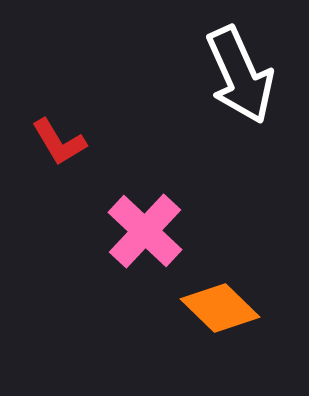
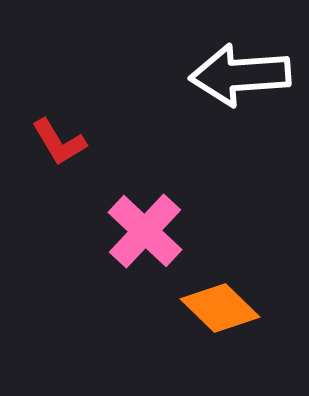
white arrow: rotated 110 degrees clockwise
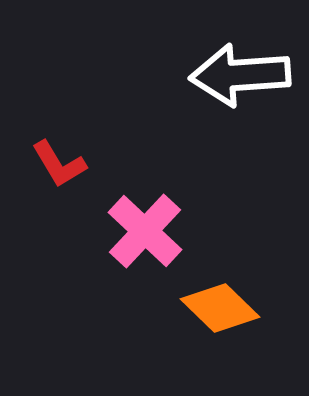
red L-shape: moved 22 px down
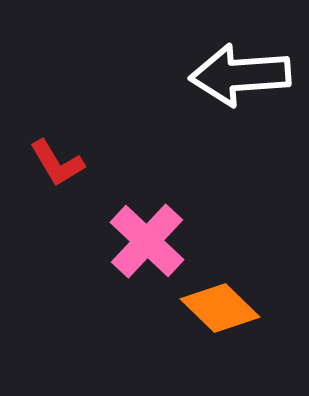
red L-shape: moved 2 px left, 1 px up
pink cross: moved 2 px right, 10 px down
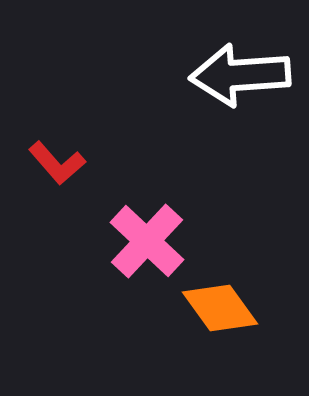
red L-shape: rotated 10 degrees counterclockwise
orange diamond: rotated 10 degrees clockwise
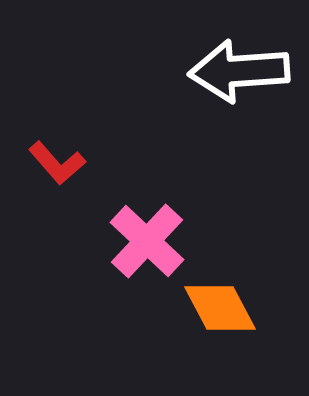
white arrow: moved 1 px left, 4 px up
orange diamond: rotated 8 degrees clockwise
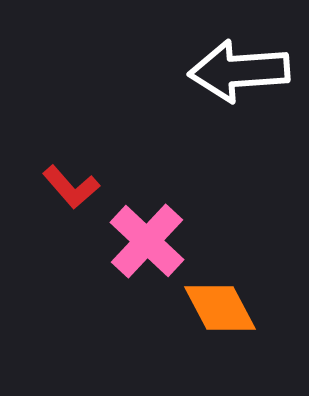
red L-shape: moved 14 px right, 24 px down
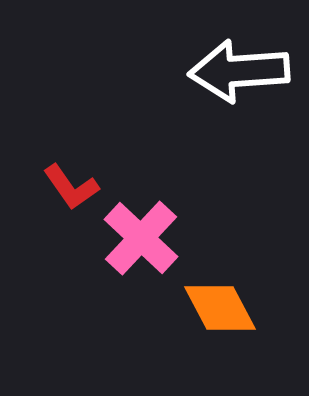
red L-shape: rotated 6 degrees clockwise
pink cross: moved 6 px left, 3 px up
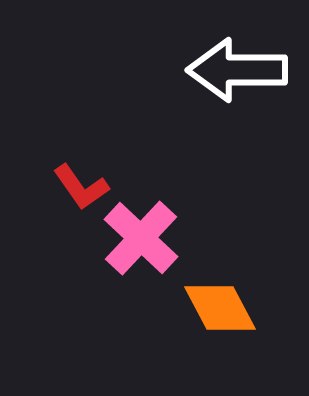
white arrow: moved 2 px left, 1 px up; rotated 4 degrees clockwise
red L-shape: moved 10 px right
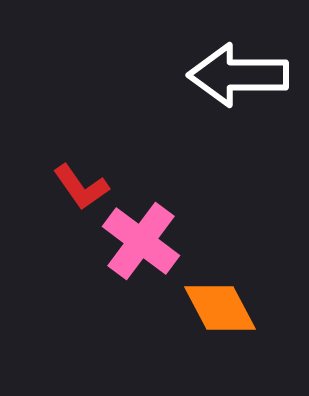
white arrow: moved 1 px right, 5 px down
pink cross: moved 3 px down; rotated 6 degrees counterclockwise
